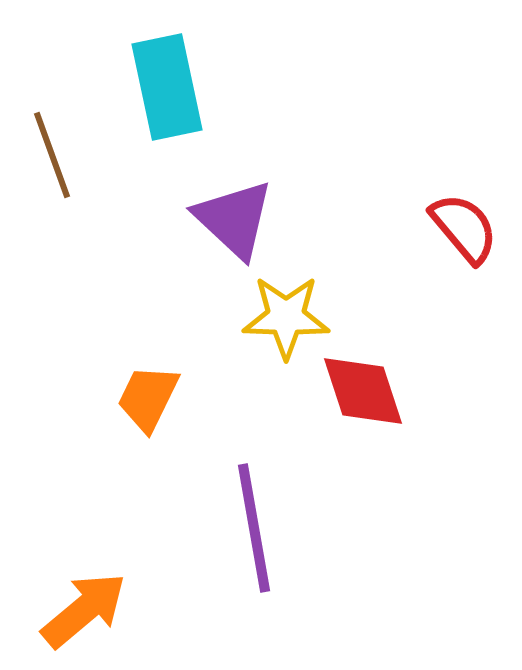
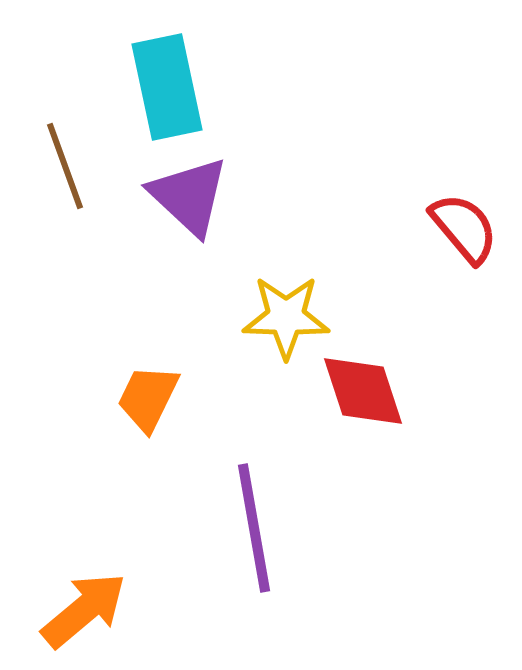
brown line: moved 13 px right, 11 px down
purple triangle: moved 45 px left, 23 px up
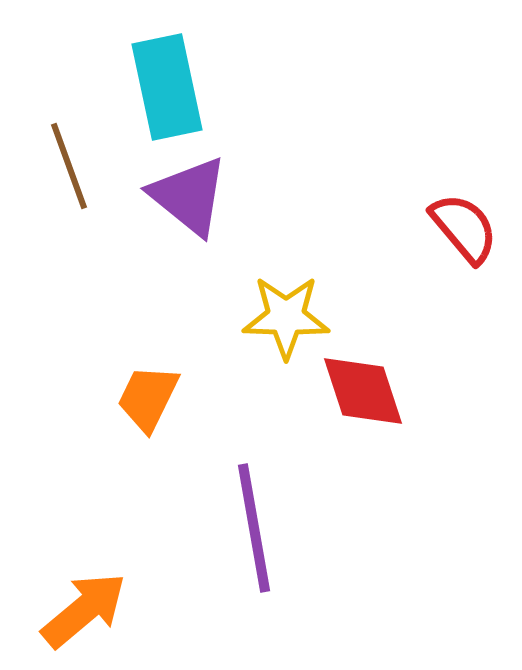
brown line: moved 4 px right
purple triangle: rotated 4 degrees counterclockwise
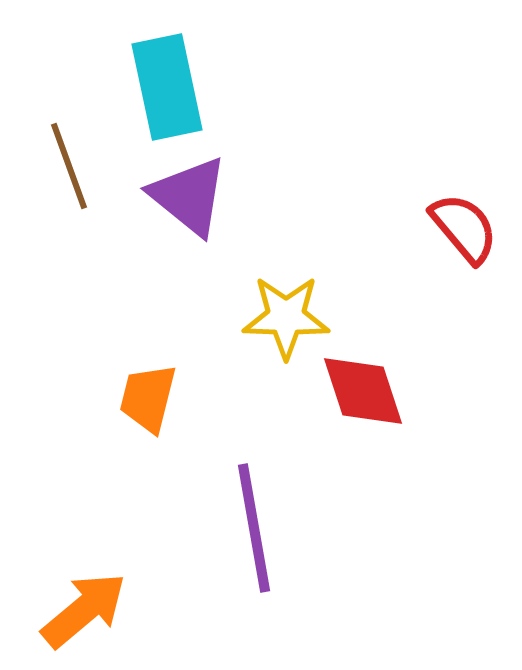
orange trapezoid: rotated 12 degrees counterclockwise
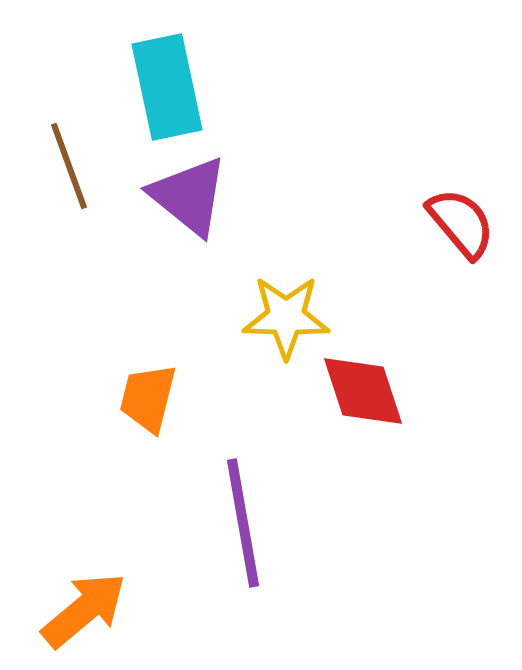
red semicircle: moved 3 px left, 5 px up
purple line: moved 11 px left, 5 px up
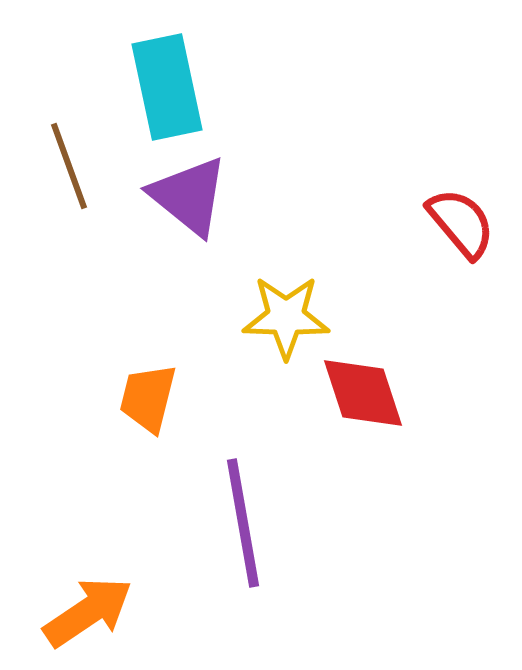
red diamond: moved 2 px down
orange arrow: moved 4 px right, 2 px down; rotated 6 degrees clockwise
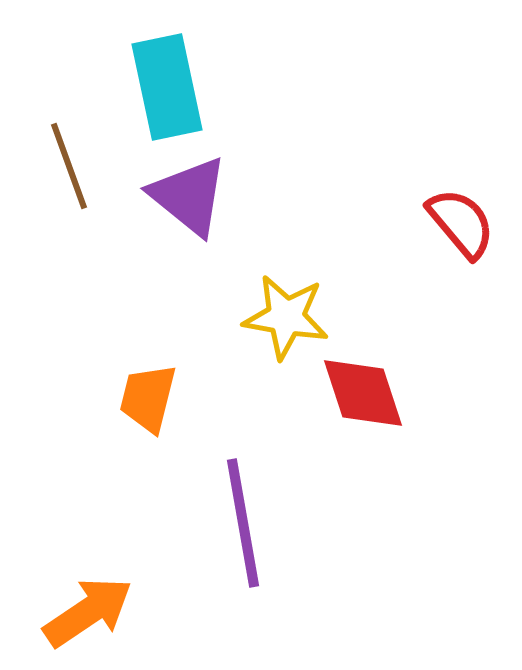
yellow star: rotated 8 degrees clockwise
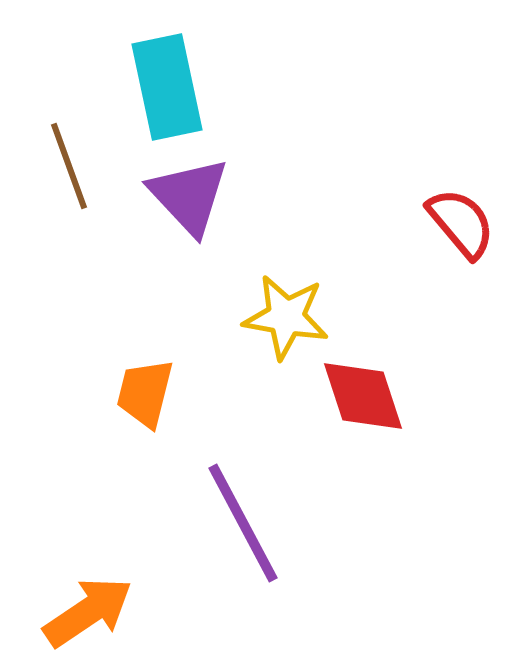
purple triangle: rotated 8 degrees clockwise
red diamond: moved 3 px down
orange trapezoid: moved 3 px left, 5 px up
purple line: rotated 18 degrees counterclockwise
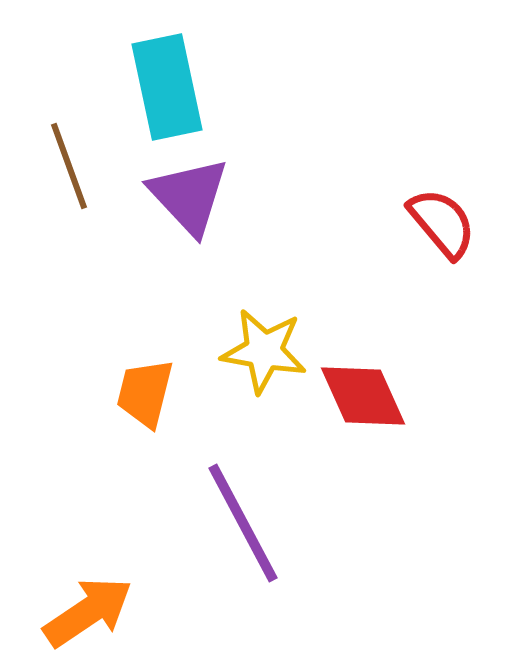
red semicircle: moved 19 px left
yellow star: moved 22 px left, 34 px down
red diamond: rotated 6 degrees counterclockwise
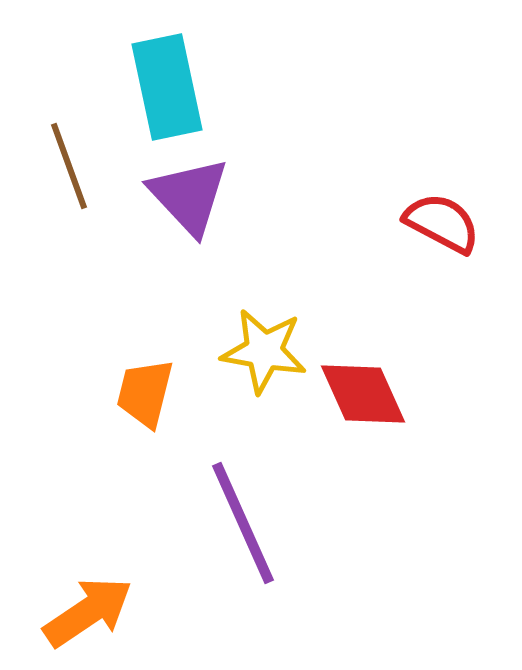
red semicircle: rotated 22 degrees counterclockwise
red diamond: moved 2 px up
purple line: rotated 4 degrees clockwise
